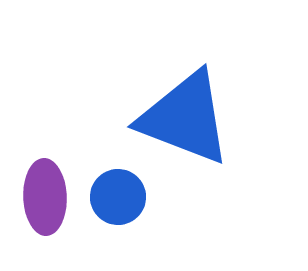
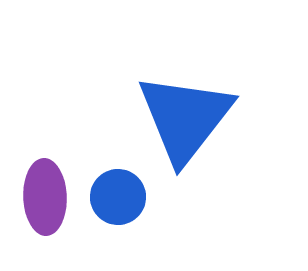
blue triangle: rotated 47 degrees clockwise
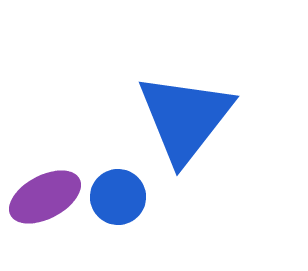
purple ellipse: rotated 64 degrees clockwise
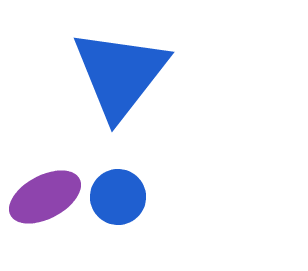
blue triangle: moved 65 px left, 44 px up
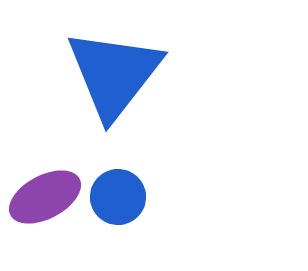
blue triangle: moved 6 px left
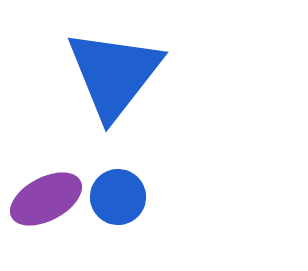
purple ellipse: moved 1 px right, 2 px down
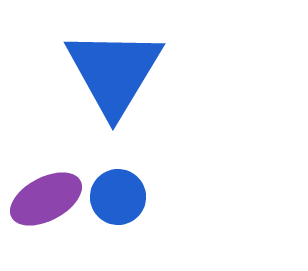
blue triangle: moved 2 px up; rotated 7 degrees counterclockwise
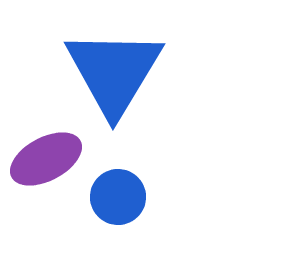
purple ellipse: moved 40 px up
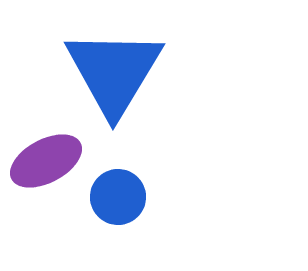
purple ellipse: moved 2 px down
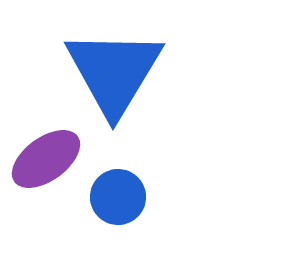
purple ellipse: moved 2 px up; rotated 8 degrees counterclockwise
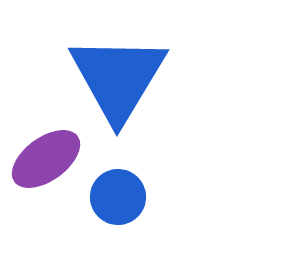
blue triangle: moved 4 px right, 6 px down
